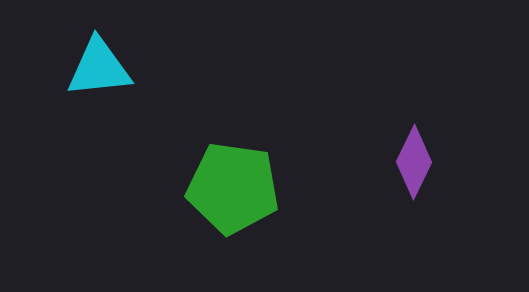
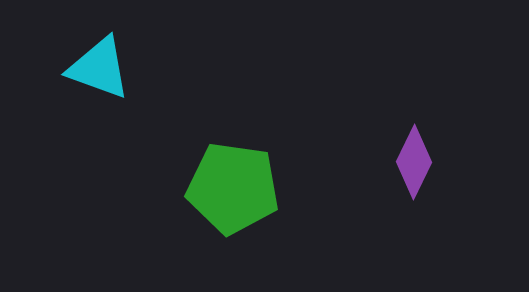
cyan triangle: rotated 26 degrees clockwise
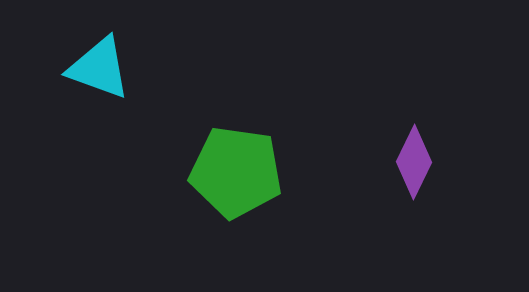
green pentagon: moved 3 px right, 16 px up
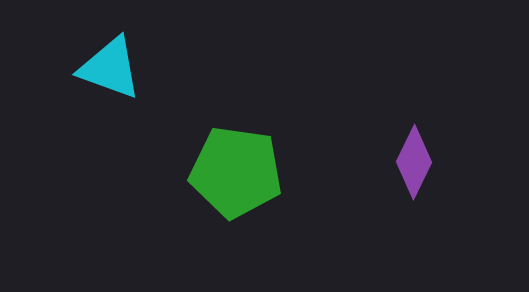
cyan triangle: moved 11 px right
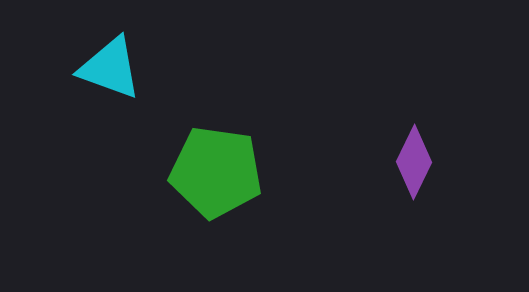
green pentagon: moved 20 px left
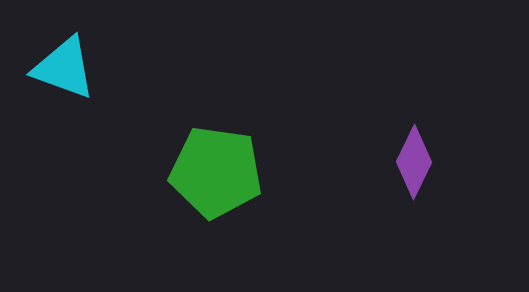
cyan triangle: moved 46 px left
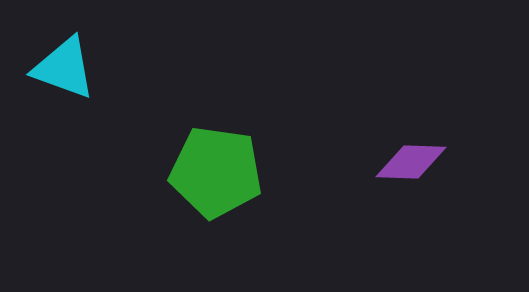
purple diamond: moved 3 px left; rotated 66 degrees clockwise
